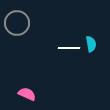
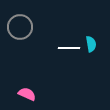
gray circle: moved 3 px right, 4 px down
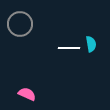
gray circle: moved 3 px up
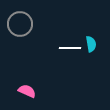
white line: moved 1 px right
pink semicircle: moved 3 px up
